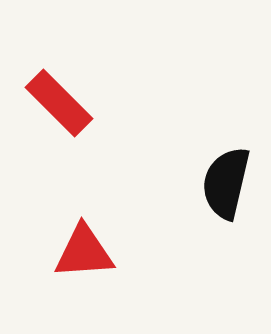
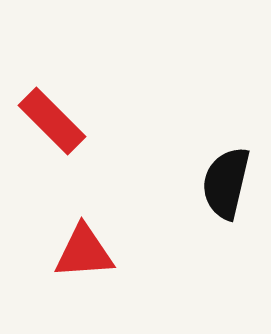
red rectangle: moved 7 px left, 18 px down
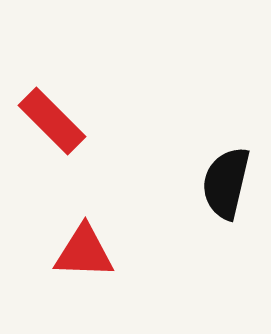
red triangle: rotated 6 degrees clockwise
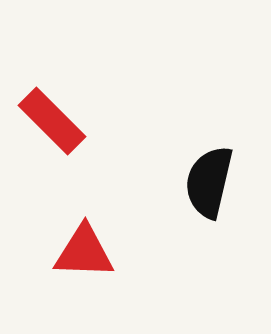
black semicircle: moved 17 px left, 1 px up
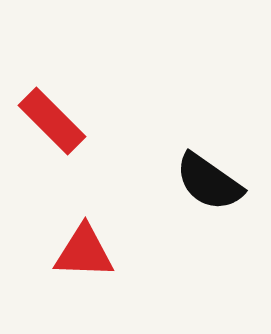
black semicircle: rotated 68 degrees counterclockwise
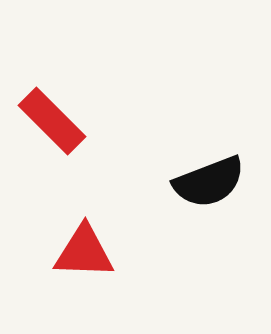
black semicircle: rotated 56 degrees counterclockwise
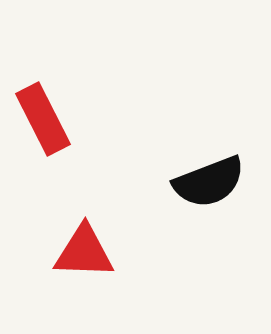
red rectangle: moved 9 px left, 2 px up; rotated 18 degrees clockwise
